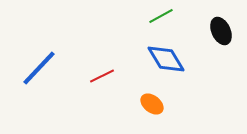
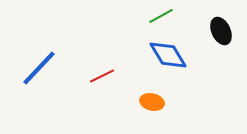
blue diamond: moved 2 px right, 4 px up
orange ellipse: moved 2 px up; rotated 25 degrees counterclockwise
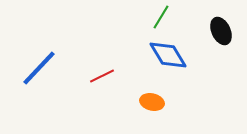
green line: moved 1 px down; rotated 30 degrees counterclockwise
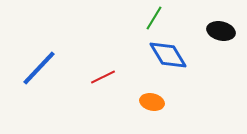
green line: moved 7 px left, 1 px down
black ellipse: rotated 52 degrees counterclockwise
red line: moved 1 px right, 1 px down
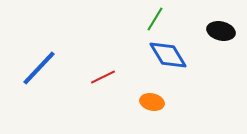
green line: moved 1 px right, 1 px down
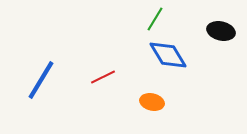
blue line: moved 2 px right, 12 px down; rotated 12 degrees counterclockwise
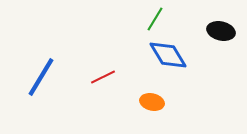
blue line: moved 3 px up
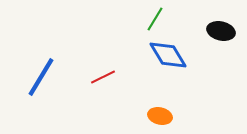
orange ellipse: moved 8 px right, 14 px down
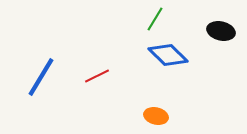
blue diamond: rotated 15 degrees counterclockwise
red line: moved 6 px left, 1 px up
orange ellipse: moved 4 px left
